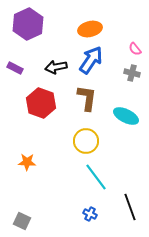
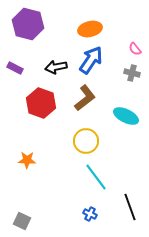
purple hexagon: rotated 20 degrees counterclockwise
brown L-shape: moved 2 px left; rotated 44 degrees clockwise
orange star: moved 2 px up
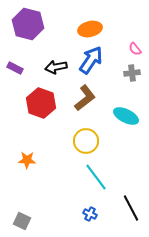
gray cross: rotated 21 degrees counterclockwise
black line: moved 1 px right, 1 px down; rotated 8 degrees counterclockwise
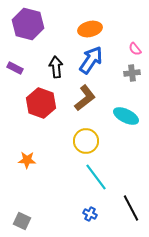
black arrow: rotated 95 degrees clockwise
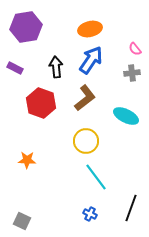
purple hexagon: moved 2 px left, 3 px down; rotated 24 degrees counterclockwise
black line: rotated 48 degrees clockwise
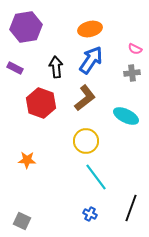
pink semicircle: rotated 24 degrees counterclockwise
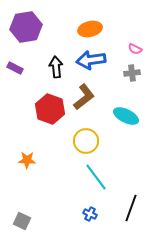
blue arrow: rotated 132 degrees counterclockwise
brown L-shape: moved 1 px left, 1 px up
red hexagon: moved 9 px right, 6 px down
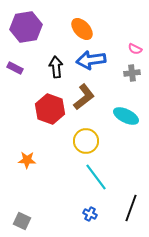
orange ellipse: moved 8 px left; rotated 60 degrees clockwise
